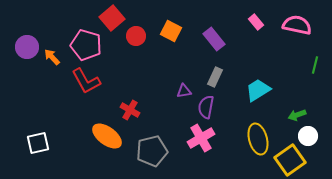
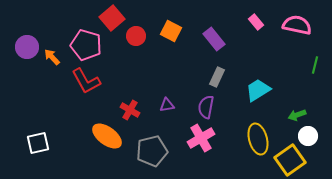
gray rectangle: moved 2 px right
purple triangle: moved 17 px left, 14 px down
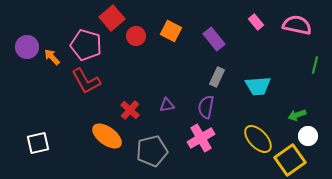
cyan trapezoid: moved 4 px up; rotated 152 degrees counterclockwise
red cross: rotated 12 degrees clockwise
yellow ellipse: rotated 28 degrees counterclockwise
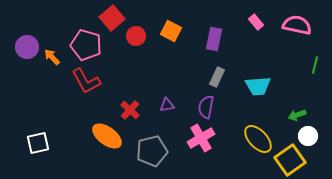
purple rectangle: rotated 50 degrees clockwise
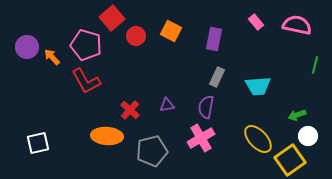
orange ellipse: rotated 32 degrees counterclockwise
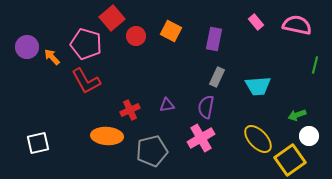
pink pentagon: moved 1 px up
red cross: rotated 24 degrees clockwise
white circle: moved 1 px right
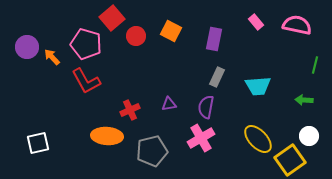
purple triangle: moved 2 px right, 1 px up
green arrow: moved 7 px right, 15 px up; rotated 24 degrees clockwise
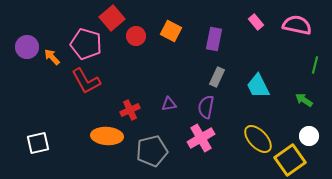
cyan trapezoid: rotated 68 degrees clockwise
green arrow: rotated 30 degrees clockwise
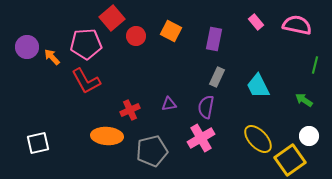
pink pentagon: rotated 20 degrees counterclockwise
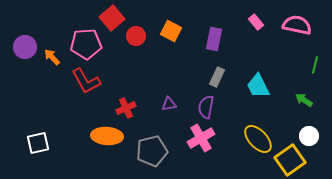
purple circle: moved 2 px left
red cross: moved 4 px left, 2 px up
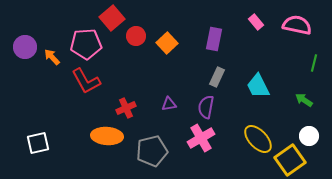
orange square: moved 4 px left, 12 px down; rotated 20 degrees clockwise
green line: moved 1 px left, 2 px up
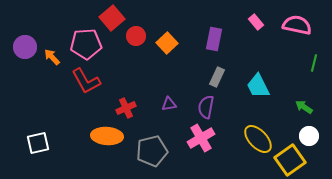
green arrow: moved 7 px down
